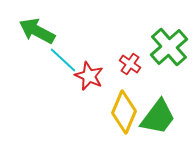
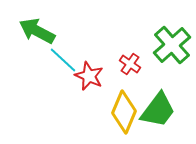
green cross: moved 3 px right, 2 px up
green trapezoid: moved 7 px up
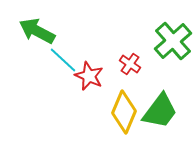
green cross: moved 1 px right, 4 px up
green trapezoid: moved 2 px right, 1 px down
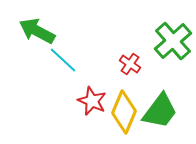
red star: moved 3 px right, 25 px down
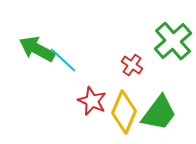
green arrow: moved 18 px down
red cross: moved 2 px right, 1 px down
green trapezoid: moved 1 px left, 2 px down
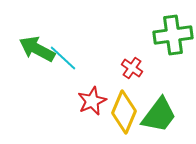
green cross: moved 6 px up; rotated 33 degrees clockwise
cyan line: moved 2 px up
red cross: moved 3 px down
red star: rotated 24 degrees clockwise
green trapezoid: moved 2 px down
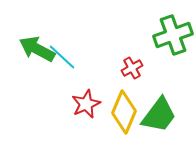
green cross: rotated 12 degrees counterclockwise
cyan line: moved 1 px left, 1 px up
red cross: rotated 25 degrees clockwise
red star: moved 6 px left, 3 px down
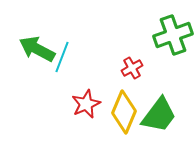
cyan line: rotated 68 degrees clockwise
